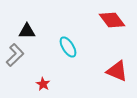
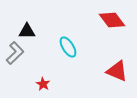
gray L-shape: moved 2 px up
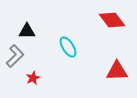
gray L-shape: moved 3 px down
red triangle: rotated 25 degrees counterclockwise
red star: moved 10 px left, 6 px up; rotated 16 degrees clockwise
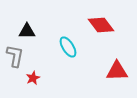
red diamond: moved 11 px left, 5 px down
gray L-shape: rotated 35 degrees counterclockwise
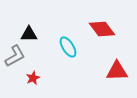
red diamond: moved 1 px right, 4 px down
black triangle: moved 2 px right, 3 px down
gray L-shape: rotated 50 degrees clockwise
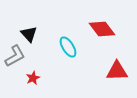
black triangle: rotated 48 degrees clockwise
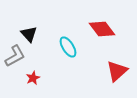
red triangle: rotated 40 degrees counterclockwise
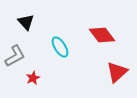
red diamond: moved 6 px down
black triangle: moved 3 px left, 12 px up
cyan ellipse: moved 8 px left
red triangle: moved 1 px down
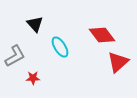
black triangle: moved 9 px right, 2 px down
red triangle: moved 1 px right, 10 px up
red star: rotated 24 degrees clockwise
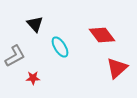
red triangle: moved 1 px left, 6 px down
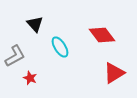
red triangle: moved 3 px left, 5 px down; rotated 10 degrees clockwise
red star: moved 3 px left; rotated 24 degrees clockwise
